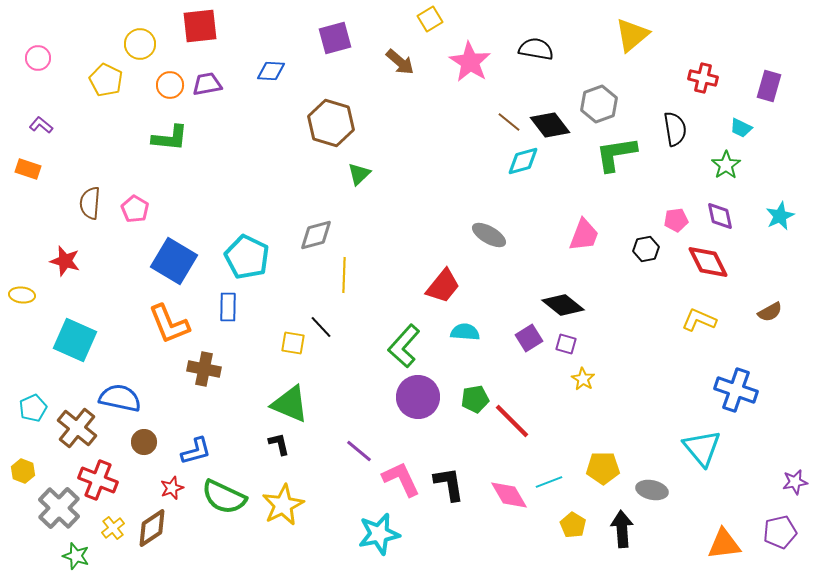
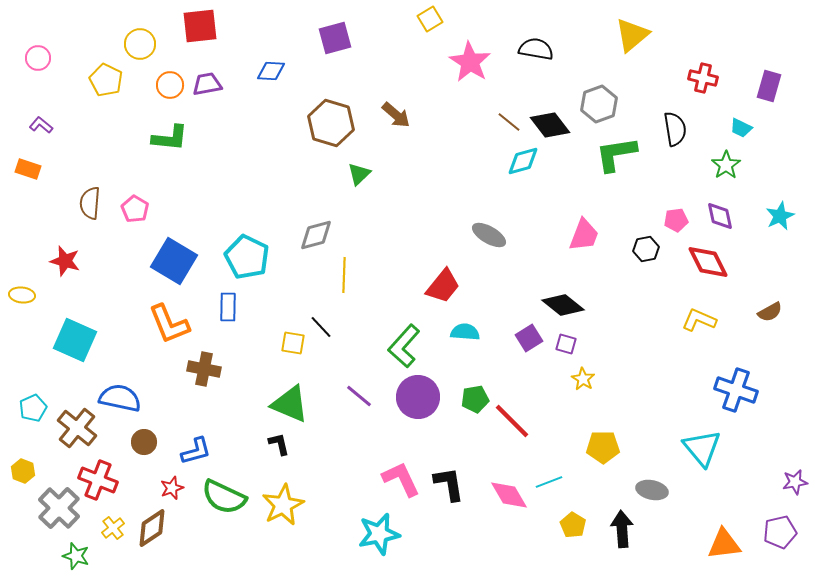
brown arrow at (400, 62): moved 4 px left, 53 px down
purple line at (359, 451): moved 55 px up
yellow pentagon at (603, 468): moved 21 px up
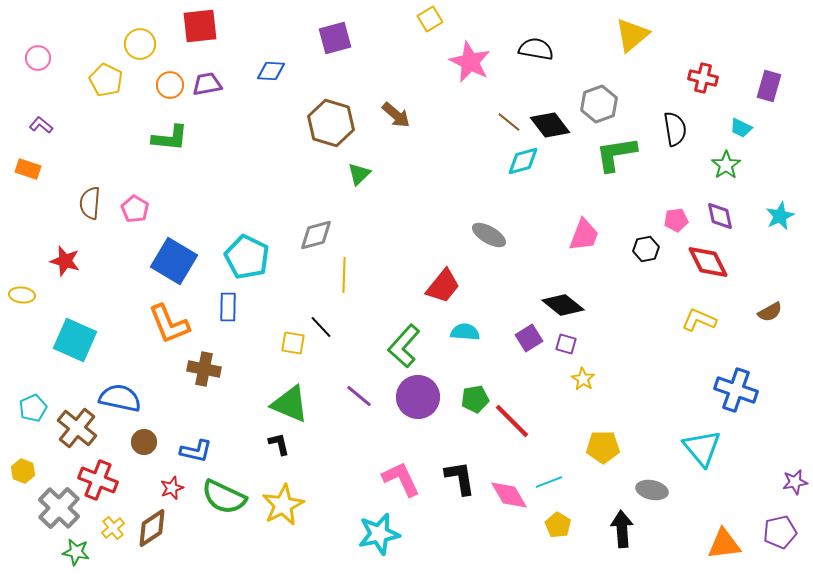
pink star at (470, 62): rotated 6 degrees counterclockwise
blue L-shape at (196, 451): rotated 28 degrees clockwise
black L-shape at (449, 484): moved 11 px right, 6 px up
yellow pentagon at (573, 525): moved 15 px left
green star at (76, 556): moved 4 px up; rotated 8 degrees counterclockwise
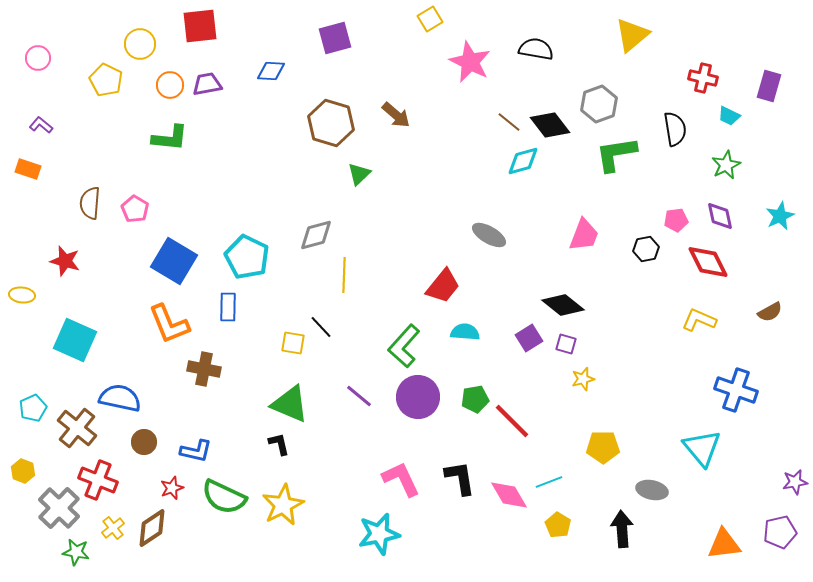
cyan trapezoid at (741, 128): moved 12 px left, 12 px up
green star at (726, 165): rotated 8 degrees clockwise
yellow star at (583, 379): rotated 25 degrees clockwise
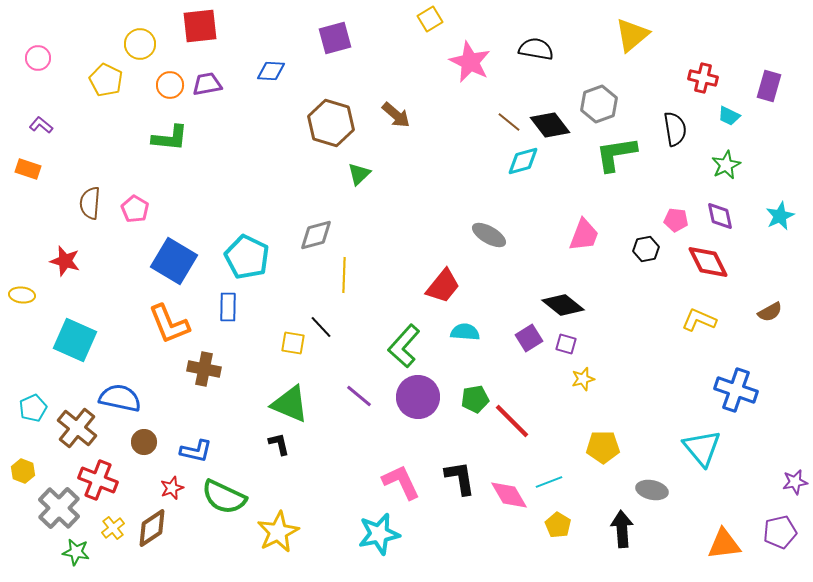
pink pentagon at (676, 220): rotated 15 degrees clockwise
pink L-shape at (401, 479): moved 3 px down
yellow star at (283, 505): moved 5 px left, 27 px down
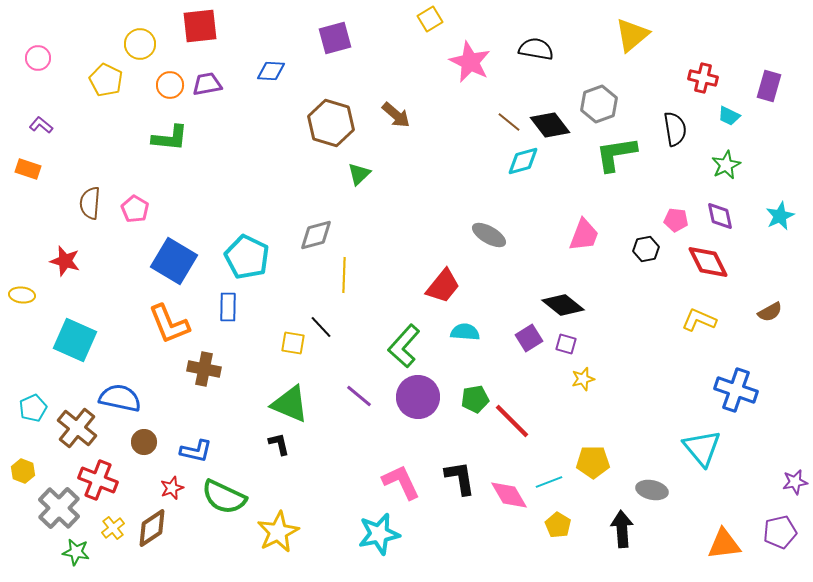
yellow pentagon at (603, 447): moved 10 px left, 15 px down
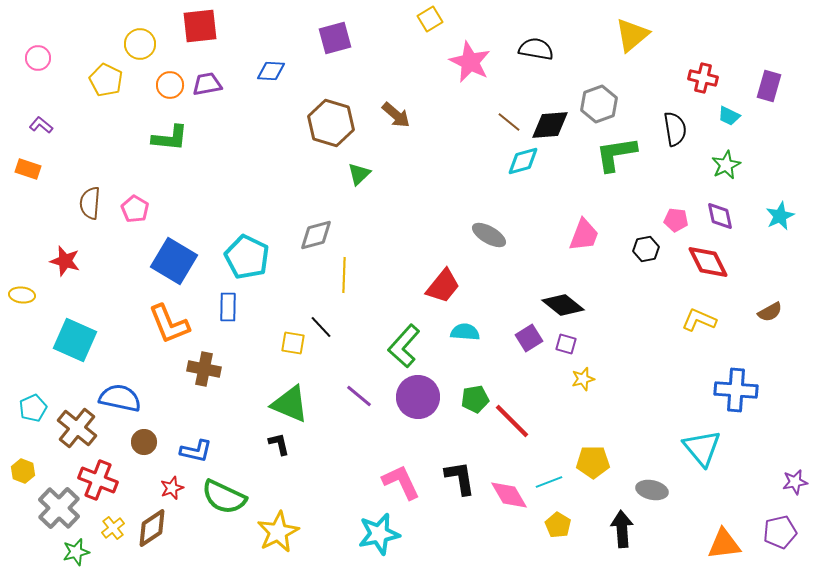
black diamond at (550, 125): rotated 57 degrees counterclockwise
blue cross at (736, 390): rotated 15 degrees counterclockwise
green star at (76, 552): rotated 24 degrees counterclockwise
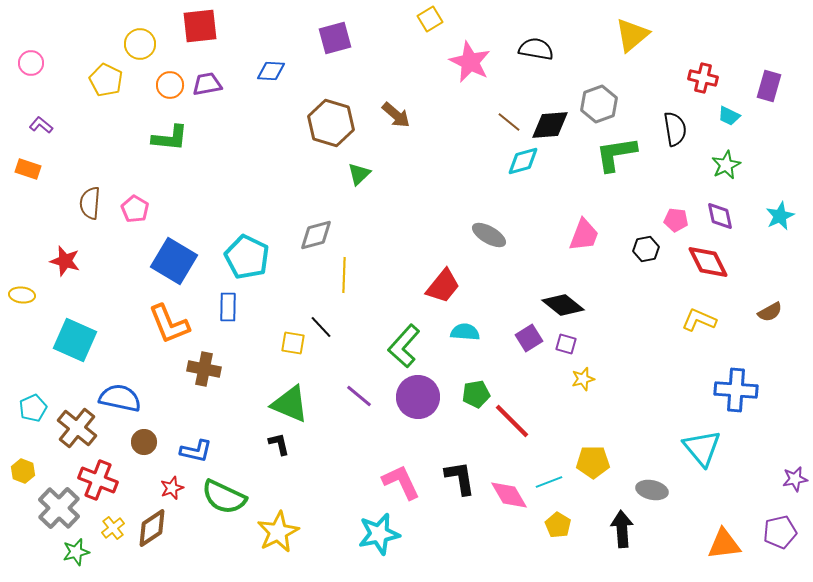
pink circle at (38, 58): moved 7 px left, 5 px down
green pentagon at (475, 399): moved 1 px right, 5 px up
purple star at (795, 482): moved 3 px up
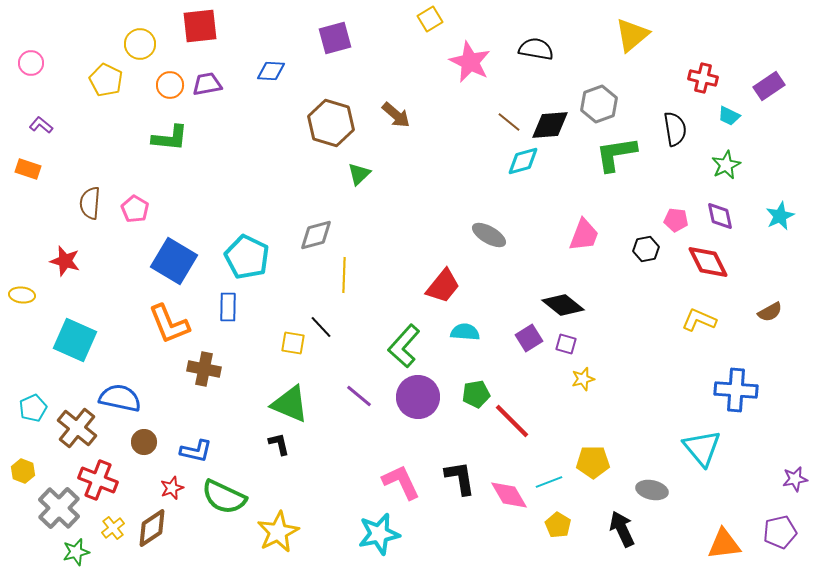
purple rectangle at (769, 86): rotated 40 degrees clockwise
black arrow at (622, 529): rotated 21 degrees counterclockwise
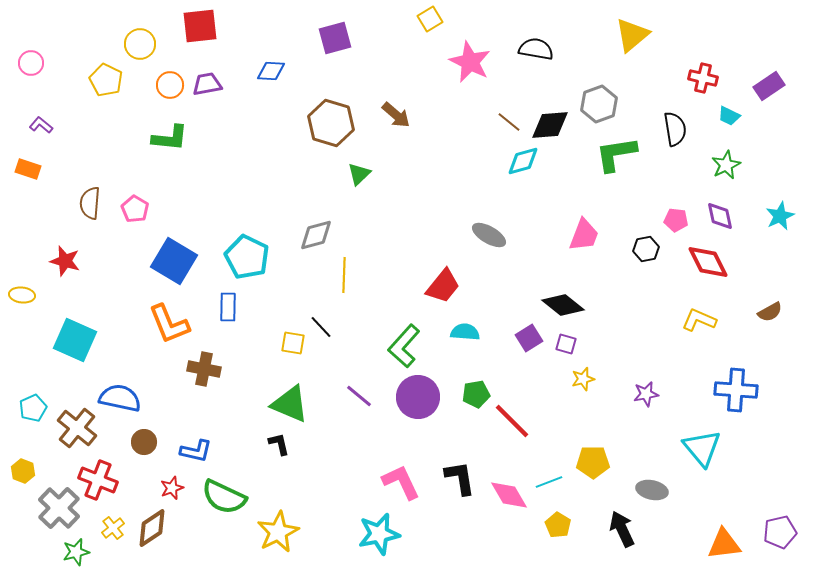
purple star at (795, 479): moved 149 px left, 85 px up
